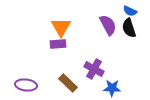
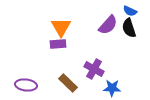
purple semicircle: rotated 70 degrees clockwise
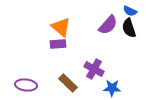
orange triangle: rotated 20 degrees counterclockwise
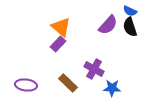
black semicircle: moved 1 px right, 1 px up
purple rectangle: rotated 42 degrees counterclockwise
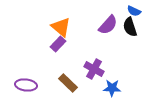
blue semicircle: moved 4 px right
